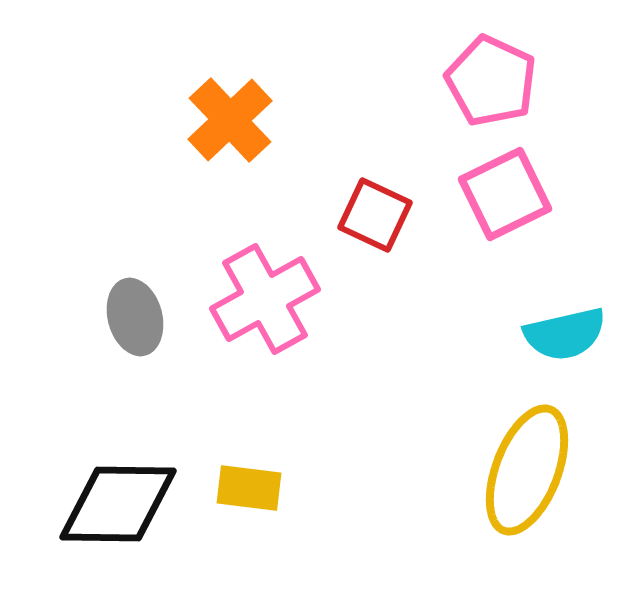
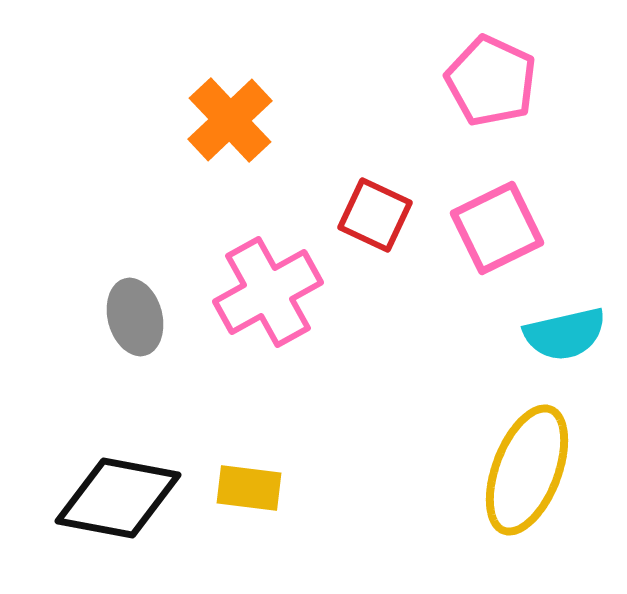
pink square: moved 8 px left, 34 px down
pink cross: moved 3 px right, 7 px up
black diamond: moved 6 px up; rotated 10 degrees clockwise
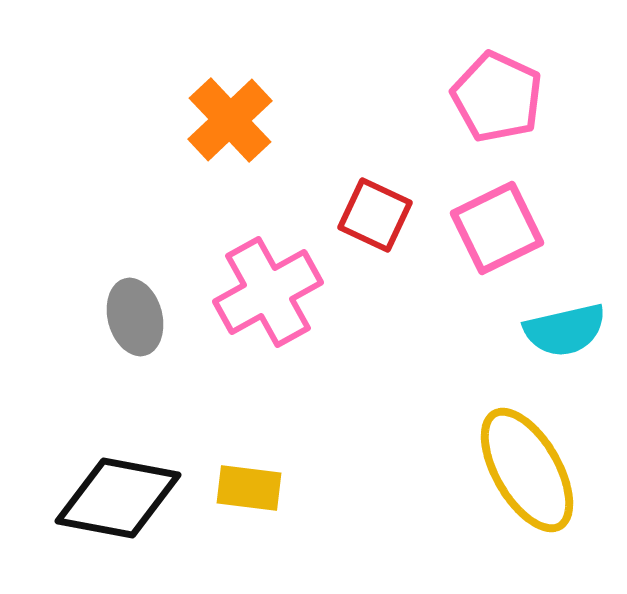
pink pentagon: moved 6 px right, 16 px down
cyan semicircle: moved 4 px up
yellow ellipse: rotated 51 degrees counterclockwise
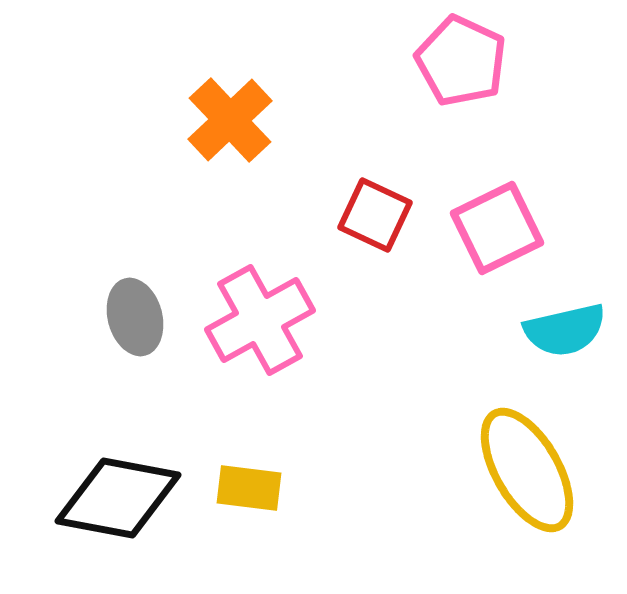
pink pentagon: moved 36 px left, 36 px up
pink cross: moved 8 px left, 28 px down
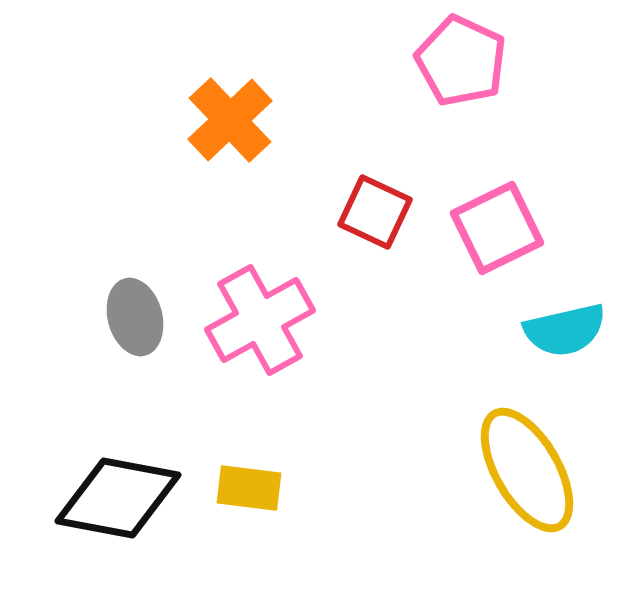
red square: moved 3 px up
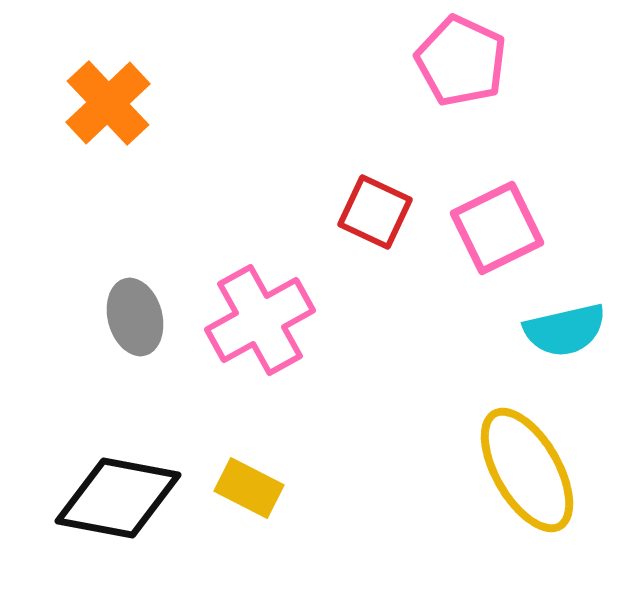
orange cross: moved 122 px left, 17 px up
yellow rectangle: rotated 20 degrees clockwise
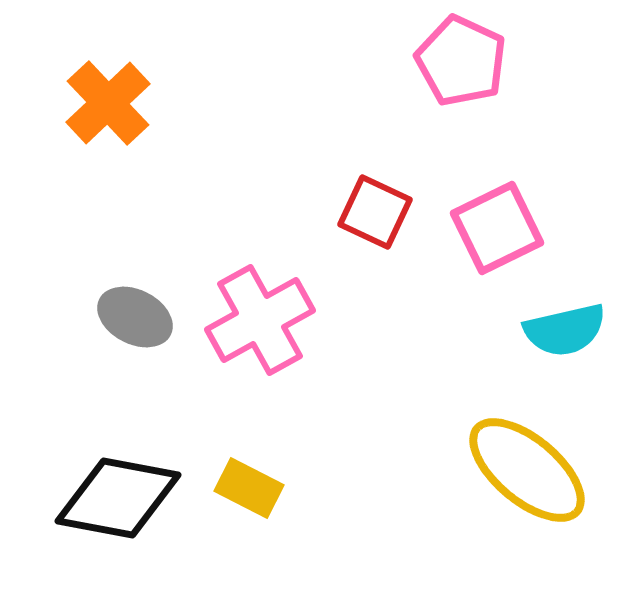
gray ellipse: rotated 48 degrees counterclockwise
yellow ellipse: rotated 20 degrees counterclockwise
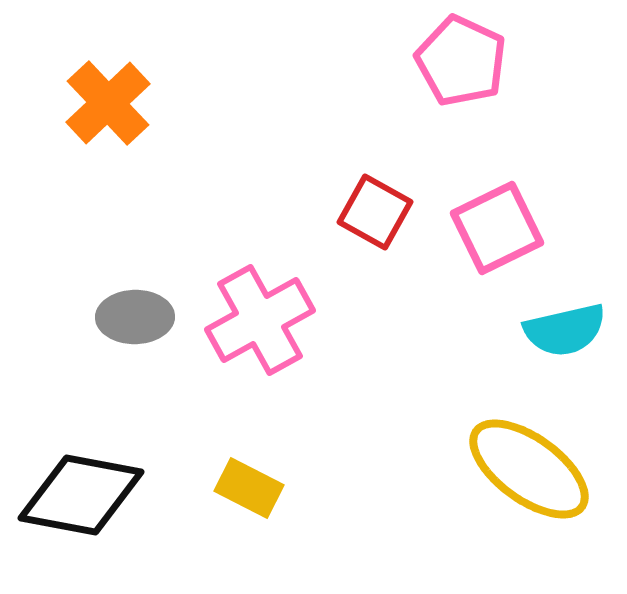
red square: rotated 4 degrees clockwise
gray ellipse: rotated 28 degrees counterclockwise
yellow ellipse: moved 2 px right, 1 px up; rotated 4 degrees counterclockwise
black diamond: moved 37 px left, 3 px up
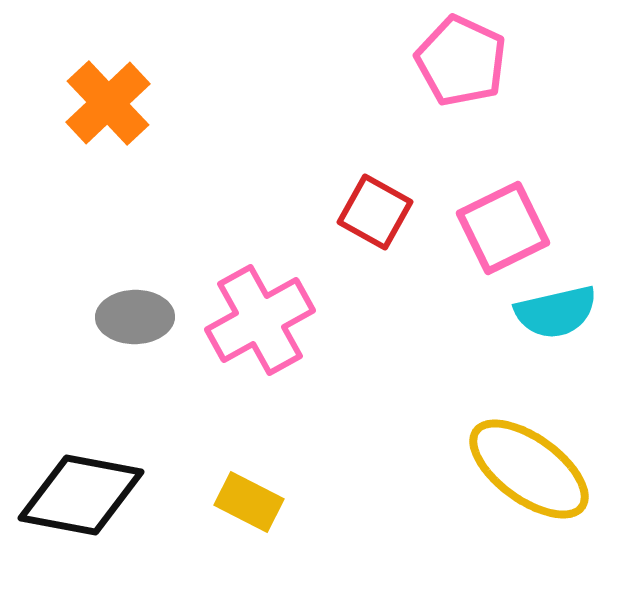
pink square: moved 6 px right
cyan semicircle: moved 9 px left, 18 px up
yellow rectangle: moved 14 px down
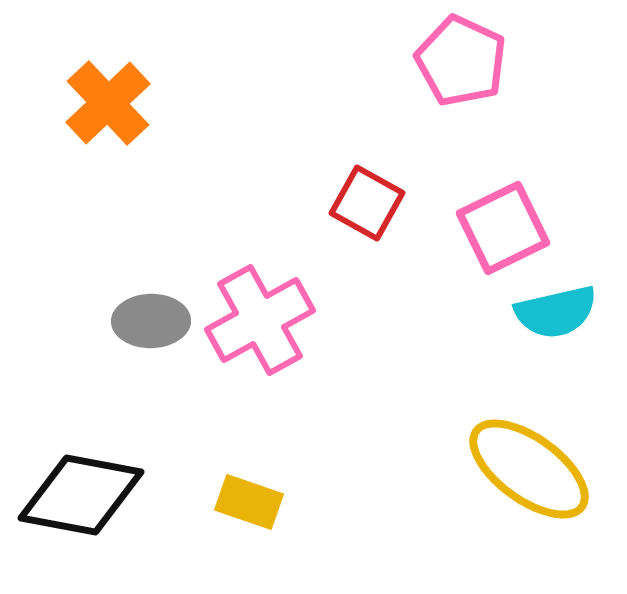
red square: moved 8 px left, 9 px up
gray ellipse: moved 16 px right, 4 px down
yellow rectangle: rotated 8 degrees counterclockwise
